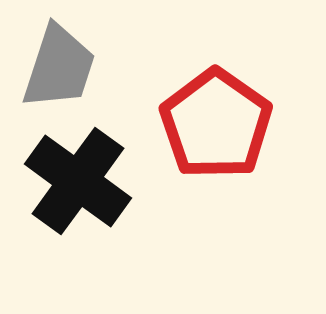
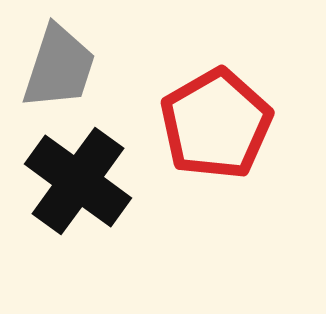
red pentagon: rotated 7 degrees clockwise
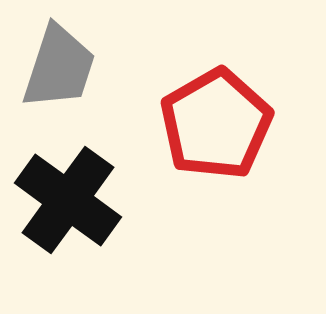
black cross: moved 10 px left, 19 px down
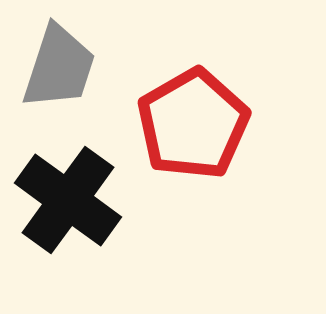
red pentagon: moved 23 px left
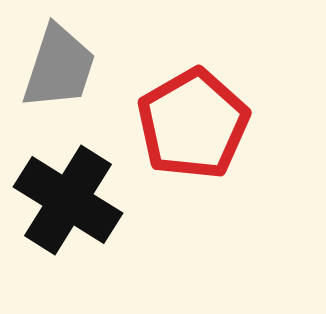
black cross: rotated 4 degrees counterclockwise
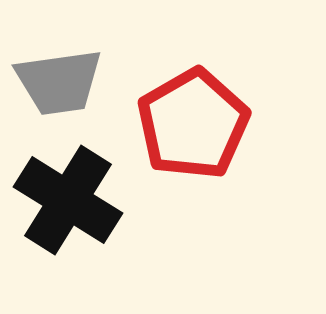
gray trapezoid: moved 15 px down; rotated 64 degrees clockwise
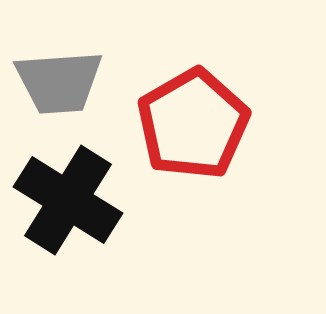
gray trapezoid: rotated 4 degrees clockwise
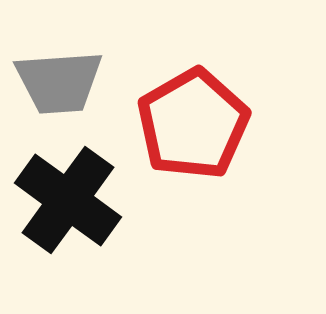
black cross: rotated 4 degrees clockwise
